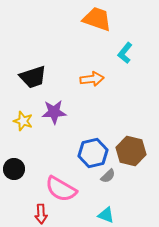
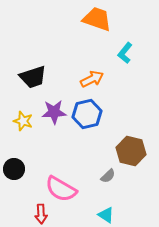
orange arrow: rotated 20 degrees counterclockwise
blue hexagon: moved 6 px left, 39 px up
cyan triangle: rotated 12 degrees clockwise
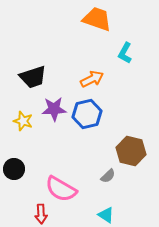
cyan L-shape: rotated 10 degrees counterclockwise
purple star: moved 3 px up
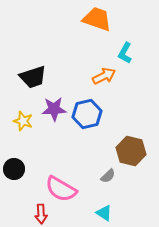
orange arrow: moved 12 px right, 3 px up
cyan triangle: moved 2 px left, 2 px up
